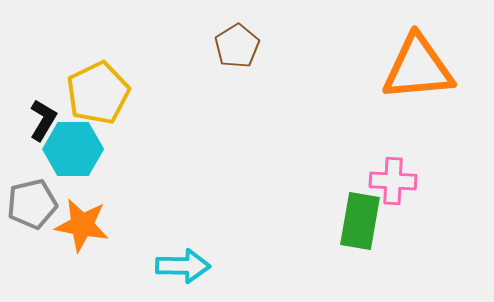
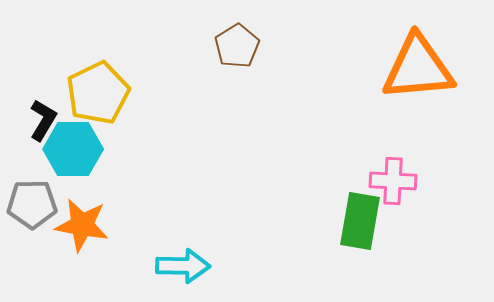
gray pentagon: rotated 12 degrees clockwise
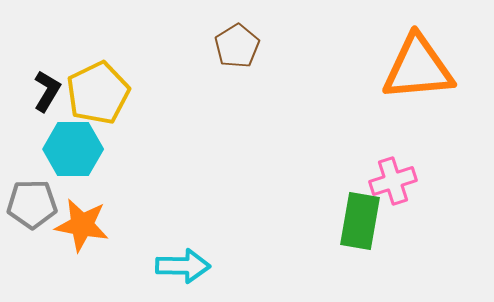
black L-shape: moved 4 px right, 29 px up
pink cross: rotated 21 degrees counterclockwise
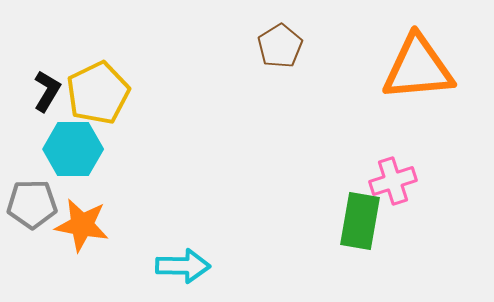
brown pentagon: moved 43 px right
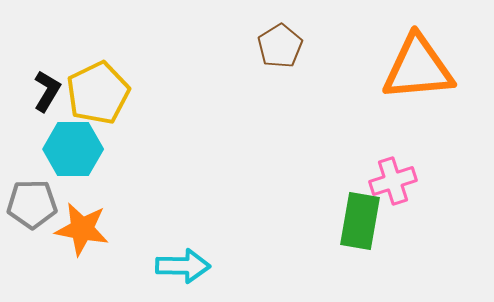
orange star: moved 4 px down
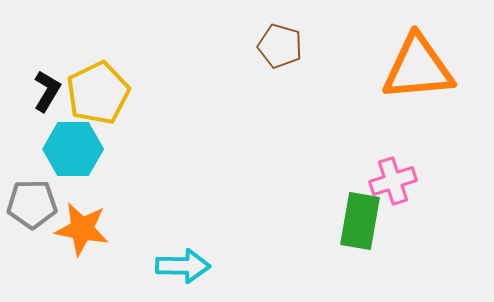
brown pentagon: rotated 24 degrees counterclockwise
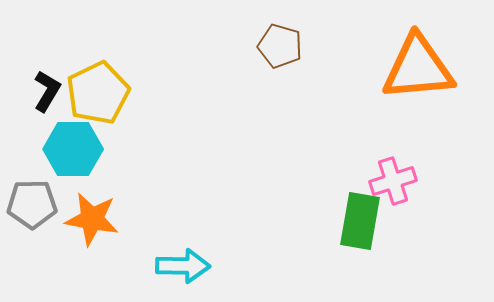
orange star: moved 10 px right, 10 px up
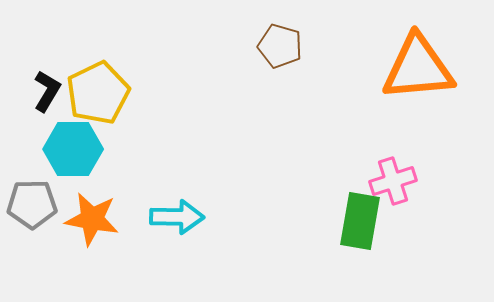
cyan arrow: moved 6 px left, 49 px up
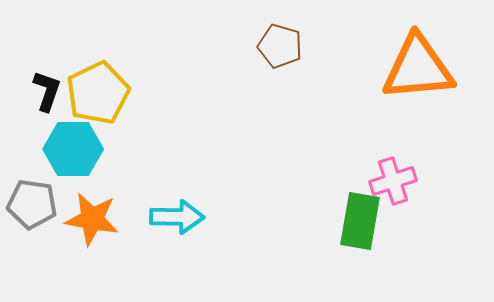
black L-shape: rotated 12 degrees counterclockwise
gray pentagon: rotated 9 degrees clockwise
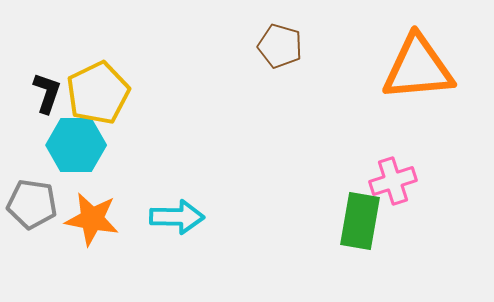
black L-shape: moved 2 px down
cyan hexagon: moved 3 px right, 4 px up
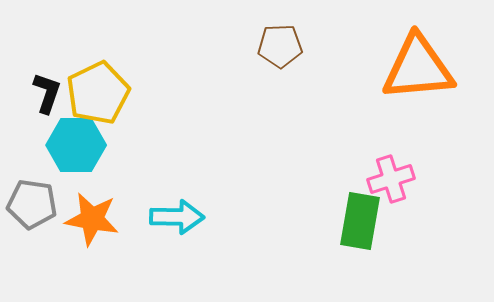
brown pentagon: rotated 18 degrees counterclockwise
pink cross: moved 2 px left, 2 px up
